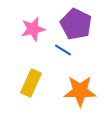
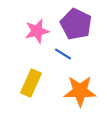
pink star: moved 4 px right, 2 px down
blue line: moved 4 px down
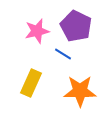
purple pentagon: moved 2 px down
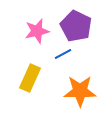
blue line: rotated 60 degrees counterclockwise
yellow rectangle: moved 1 px left, 5 px up
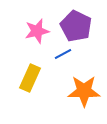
orange star: moved 4 px right
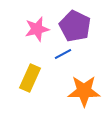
purple pentagon: moved 1 px left
pink star: moved 2 px up
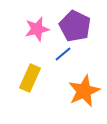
blue line: rotated 12 degrees counterclockwise
orange star: rotated 24 degrees counterclockwise
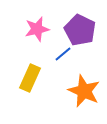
purple pentagon: moved 5 px right, 4 px down
orange star: rotated 24 degrees counterclockwise
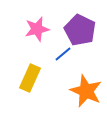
orange star: moved 2 px right
